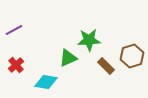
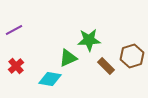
red cross: moved 1 px down
cyan diamond: moved 4 px right, 3 px up
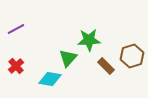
purple line: moved 2 px right, 1 px up
green triangle: rotated 24 degrees counterclockwise
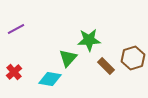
brown hexagon: moved 1 px right, 2 px down
red cross: moved 2 px left, 6 px down
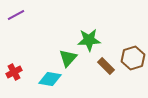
purple line: moved 14 px up
red cross: rotated 14 degrees clockwise
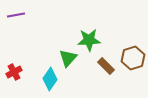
purple line: rotated 18 degrees clockwise
cyan diamond: rotated 65 degrees counterclockwise
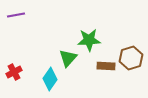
brown hexagon: moved 2 px left
brown rectangle: rotated 42 degrees counterclockwise
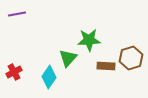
purple line: moved 1 px right, 1 px up
cyan diamond: moved 1 px left, 2 px up
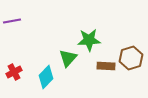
purple line: moved 5 px left, 7 px down
cyan diamond: moved 3 px left; rotated 10 degrees clockwise
